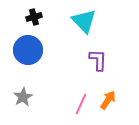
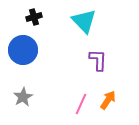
blue circle: moved 5 px left
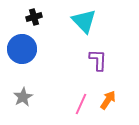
blue circle: moved 1 px left, 1 px up
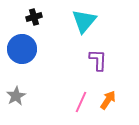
cyan triangle: rotated 24 degrees clockwise
gray star: moved 7 px left, 1 px up
pink line: moved 2 px up
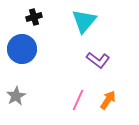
purple L-shape: rotated 125 degrees clockwise
pink line: moved 3 px left, 2 px up
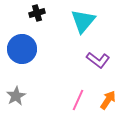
black cross: moved 3 px right, 4 px up
cyan triangle: moved 1 px left
